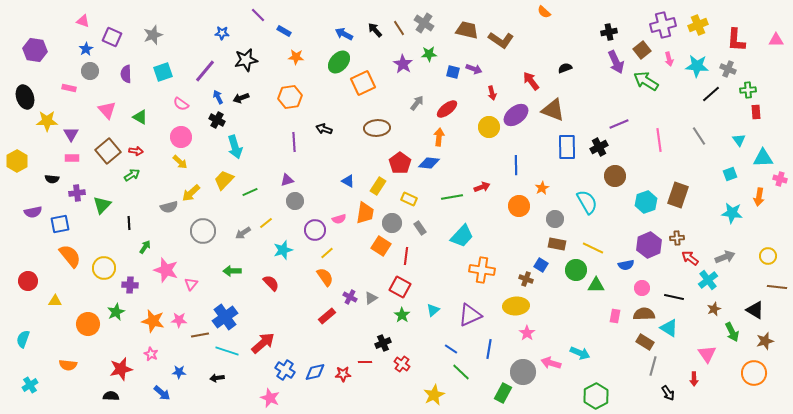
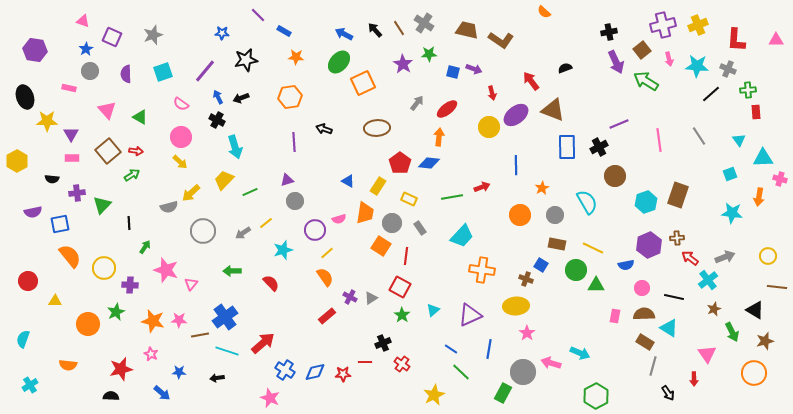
orange circle at (519, 206): moved 1 px right, 9 px down
gray circle at (555, 219): moved 4 px up
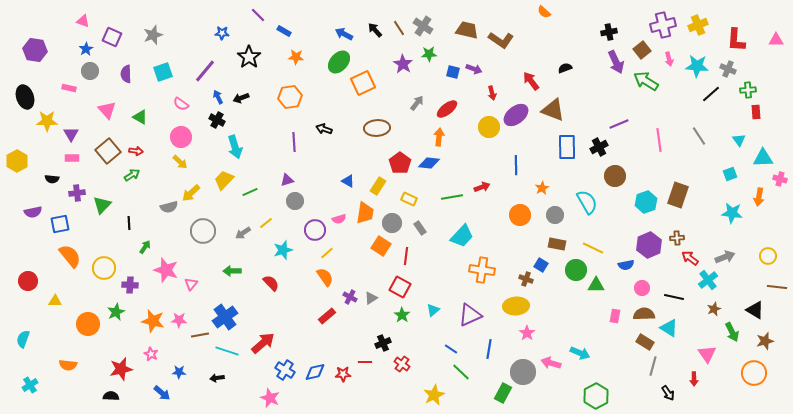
gray cross at (424, 23): moved 1 px left, 3 px down
black star at (246, 60): moved 3 px right, 3 px up; rotated 25 degrees counterclockwise
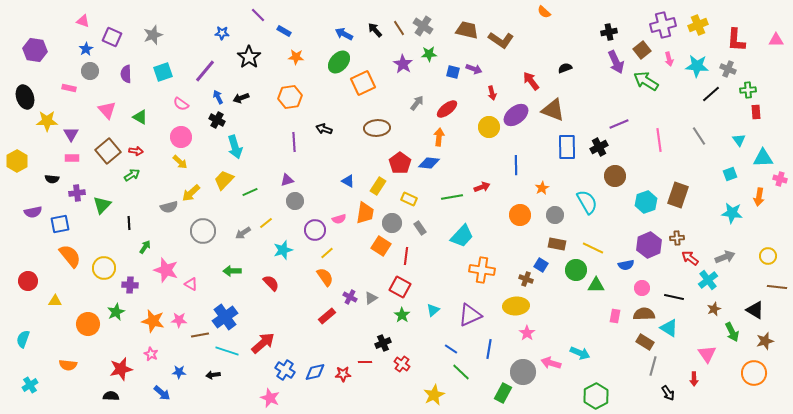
pink triangle at (191, 284): rotated 40 degrees counterclockwise
black arrow at (217, 378): moved 4 px left, 3 px up
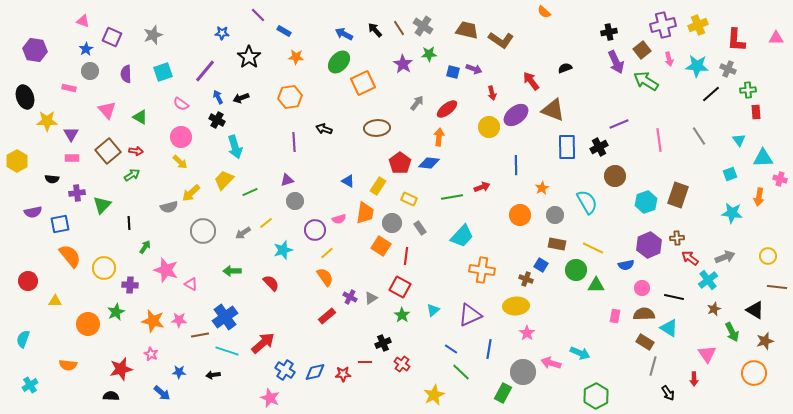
pink triangle at (776, 40): moved 2 px up
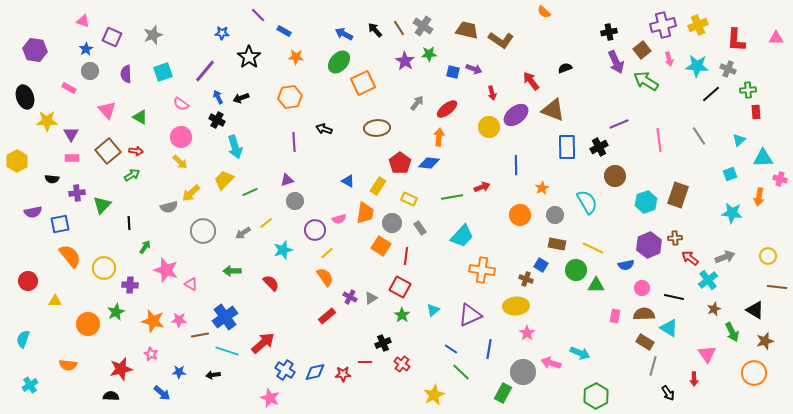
purple star at (403, 64): moved 2 px right, 3 px up
pink rectangle at (69, 88): rotated 16 degrees clockwise
cyan triangle at (739, 140): rotated 24 degrees clockwise
brown cross at (677, 238): moved 2 px left
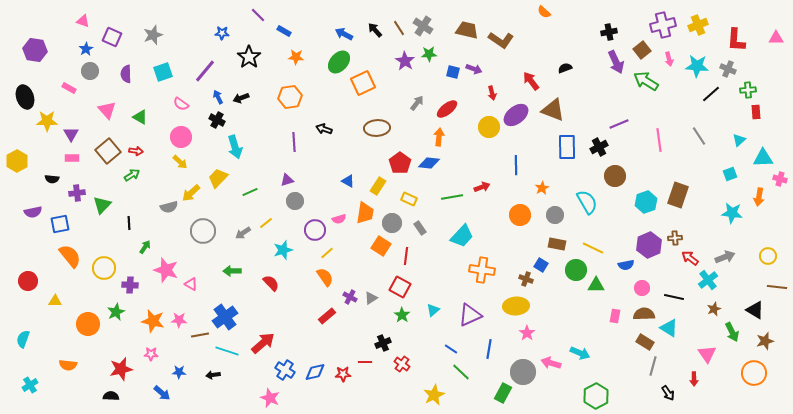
yellow trapezoid at (224, 180): moved 6 px left, 2 px up
pink star at (151, 354): rotated 24 degrees counterclockwise
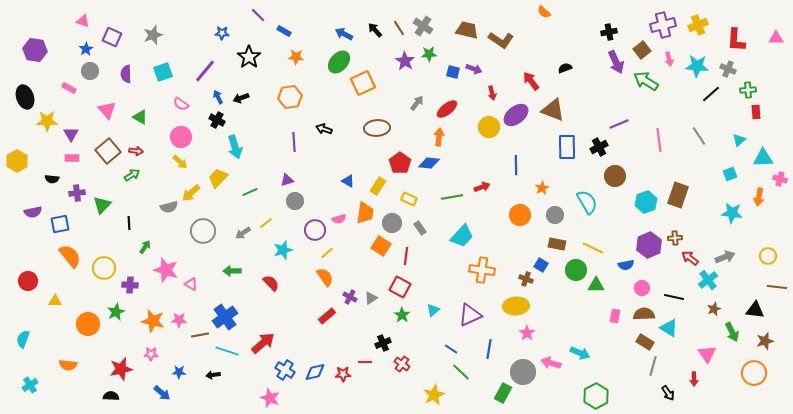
black triangle at (755, 310): rotated 24 degrees counterclockwise
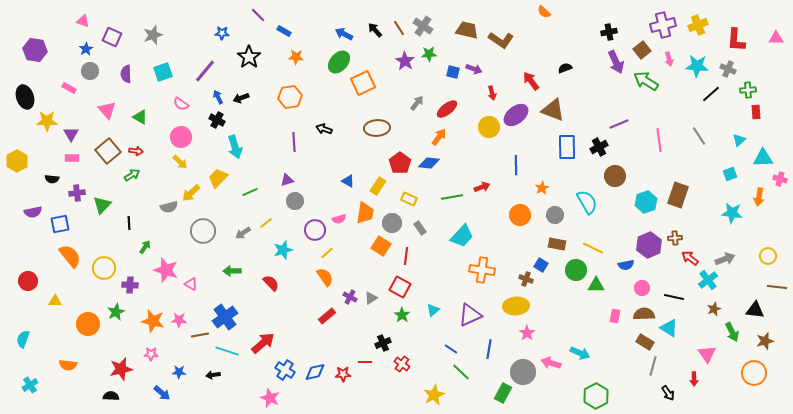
orange arrow at (439, 137): rotated 30 degrees clockwise
gray arrow at (725, 257): moved 2 px down
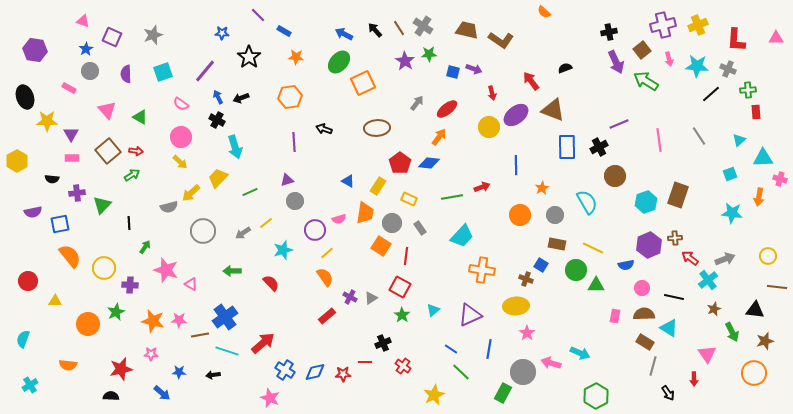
red cross at (402, 364): moved 1 px right, 2 px down
